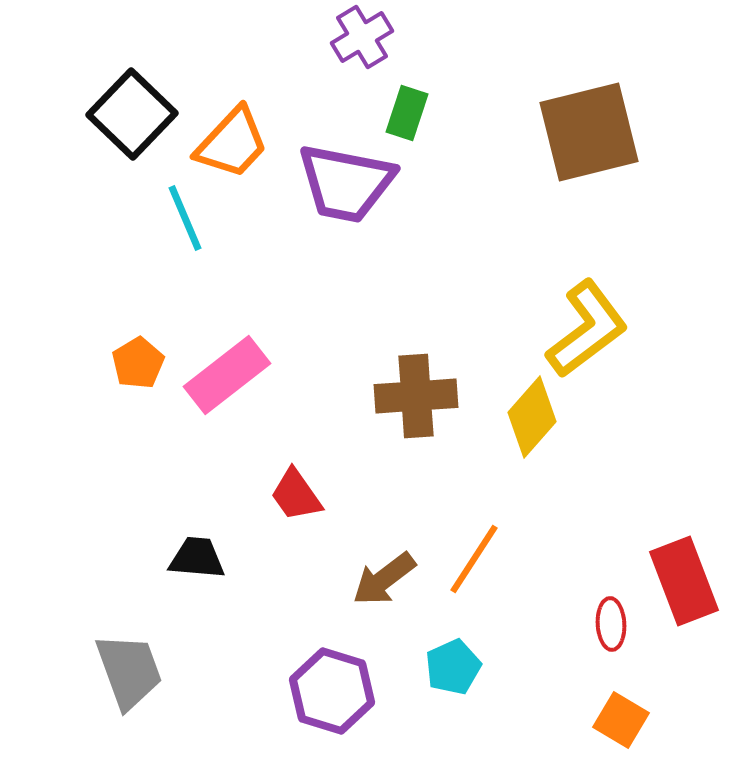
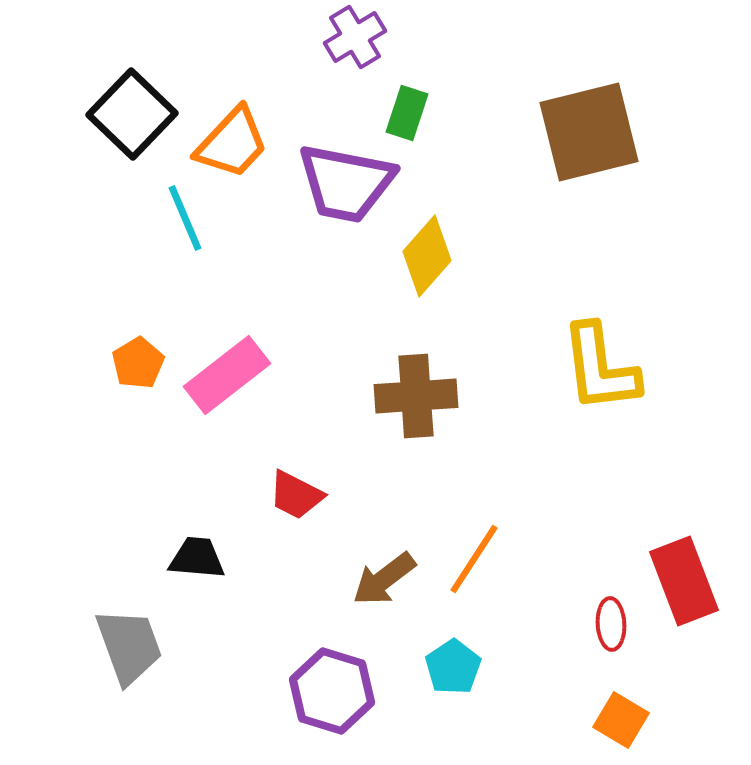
purple cross: moved 7 px left
yellow L-shape: moved 13 px right, 39 px down; rotated 120 degrees clockwise
yellow diamond: moved 105 px left, 161 px up
red trapezoid: rotated 28 degrees counterclockwise
cyan pentagon: rotated 10 degrees counterclockwise
gray trapezoid: moved 25 px up
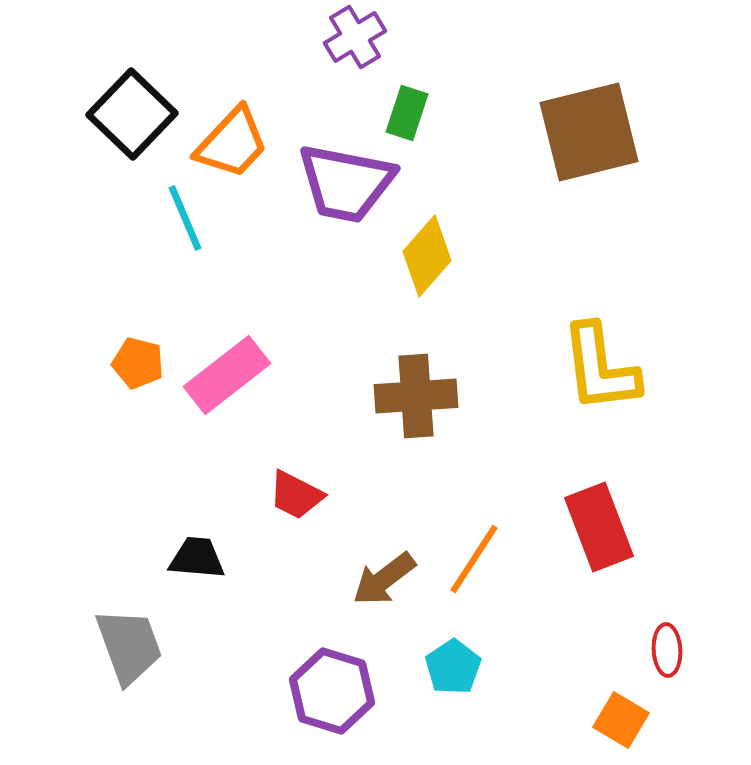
orange pentagon: rotated 27 degrees counterclockwise
red rectangle: moved 85 px left, 54 px up
red ellipse: moved 56 px right, 26 px down
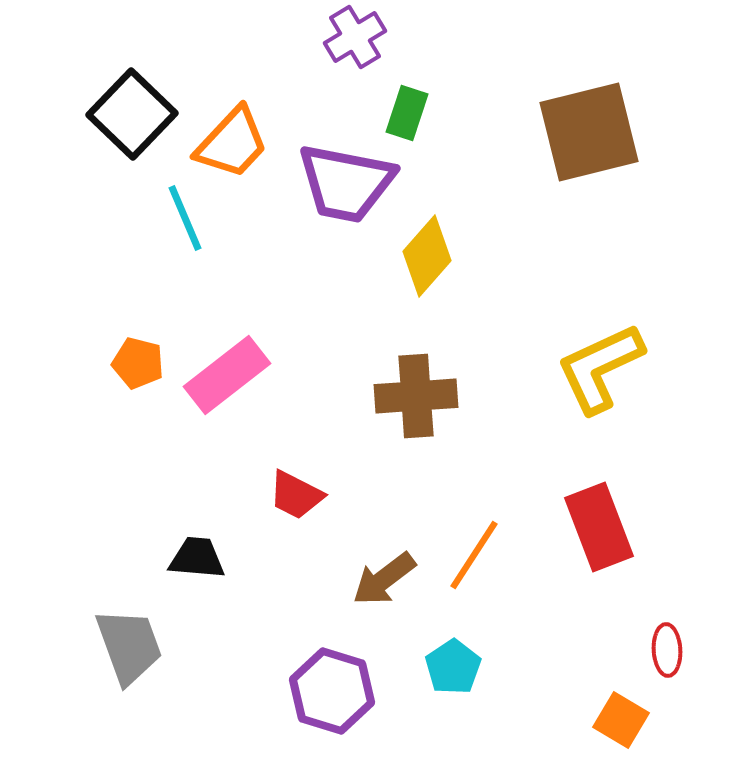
yellow L-shape: rotated 72 degrees clockwise
orange line: moved 4 px up
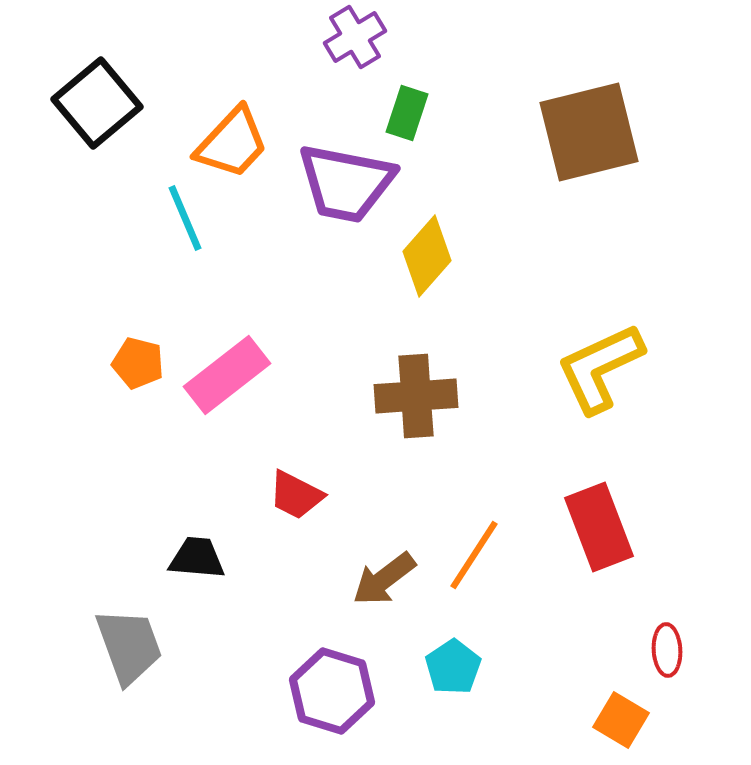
black square: moved 35 px left, 11 px up; rotated 6 degrees clockwise
